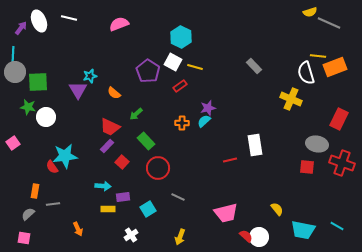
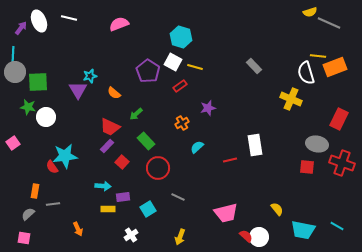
cyan hexagon at (181, 37): rotated 10 degrees counterclockwise
cyan semicircle at (204, 121): moved 7 px left, 26 px down
orange cross at (182, 123): rotated 32 degrees counterclockwise
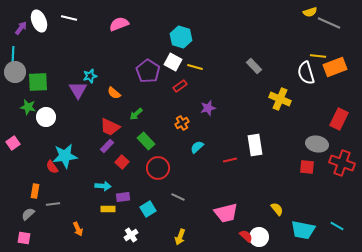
yellow cross at (291, 99): moved 11 px left
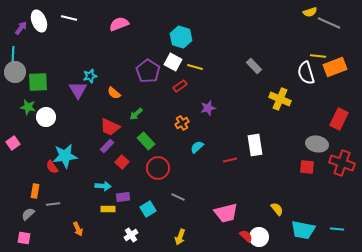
cyan line at (337, 226): moved 3 px down; rotated 24 degrees counterclockwise
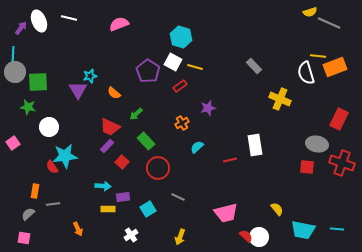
white circle at (46, 117): moved 3 px right, 10 px down
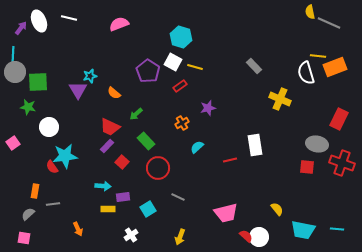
yellow semicircle at (310, 12): rotated 96 degrees clockwise
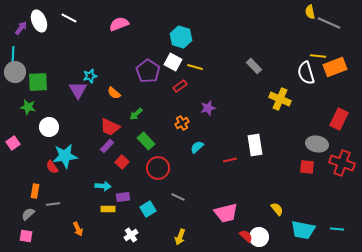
white line at (69, 18): rotated 14 degrees clockwise
pink square at (24, 238): moved 2 px right, 2 px up
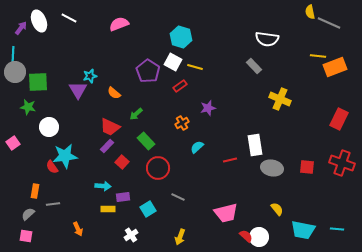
white semicircle at (306, 73): moved 39 px left, 34 px up; rotated 65 degrees counterclockwise
gray ellipse at (317, 144): moved 45 px left, 24 px down
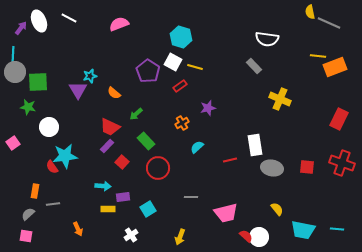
gray line at (178, 197): moved 13 px right; rotated 24 degrees counterclockwise
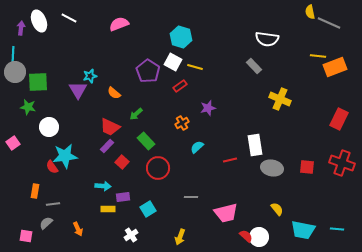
purple arrow at (21, 28): rotated 32 degrees counterclockwise
gray semicircle at (28, 214): moved 18 px right, 9 px down
